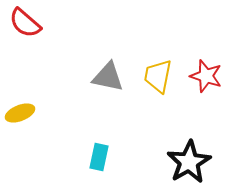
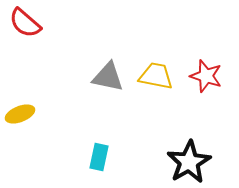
yellow trapezoid: moved 2 px left; rotated 90 degrees clockwise
yellow ellipse: moved 1 px down
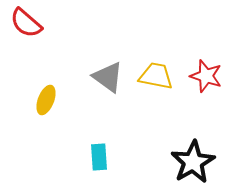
red semicircle: moved 1 px right
gray triangle: rotated 24 degrees clockwise
yellow ellipse: moved 26 px right, 14 px up; rotated 48 degrees counterclockwise
cyan rectangle: rotated 16 degrees counterclockwise
black star: moved 4 px right
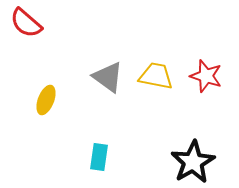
cyan rectangle: rotated 12 degrees clockwise
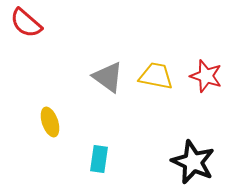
yellow ellipse: moved 4 px right, 22 px down; rotated 40 degrees counterclockwise
cyan rectangle: moved 2 px down
black star: rotated 18 degrees counterclockwise
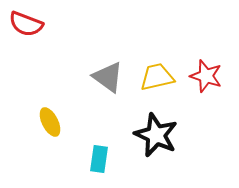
red semicircle: moved 1 px down; rotated 20 degrees counterclockwise
yellow trapezoid: moved 1 px right, 1 px down; rotated 24 degrees counterclockwise
yellow ellipse: rotated 8 degrees counterclockwise
black star: moved 37 px left, 27 px up
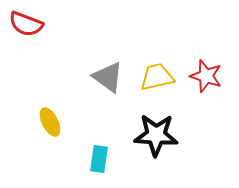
black star: rotated 21 degrees counterclockwise
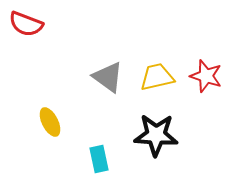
cyan rectangle: rotated 20 degrees counterclockwise
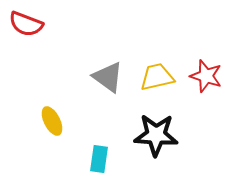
yellow ellipse: moved 2 px right, 1 px up
cyan rectangle: rotated 20 degrees clockwise
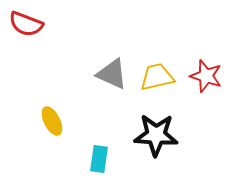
gray triangle: moved 4 px right, 3 px up; rotated 12 degrees counterclockwise
